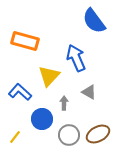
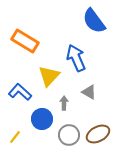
orange rectangle: rotated 16 degrees clockwise
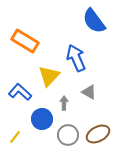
gray circle: moved 1 px left
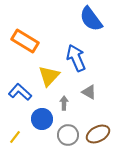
blue semicircle: moved 3 px left, 2 px up
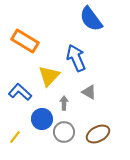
gray circle: moved 4 px left, 3 px up
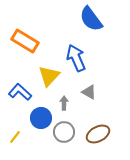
blue circle: moved 1 px left, 1 px up
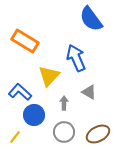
blue circle: moved 7 px left, 3 px up
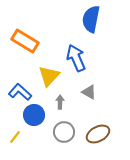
blue semicircle: rotated 48 degrees clockwise
gray arrow: moved 4 px left, 1 px up
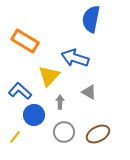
blue arrow: moved 1 px left; rotated 48 degrees counterclockwise
blue L-shape: moved 1 px up
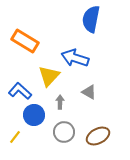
brown ellipse: moved 2 px down
